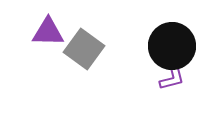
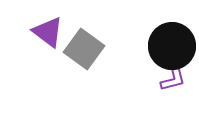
purple triangle: rotated 36 degrees clockwise
purple L-shape: moved 1 px right, 1 px down
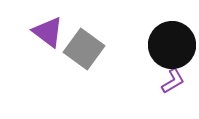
black circle: moved 1 px up
purple L-shape: moved 1 px down; rotated 16 degrees counterclockwise
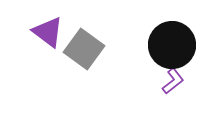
purple L-shape: rotated 8 degrees counterclockwise
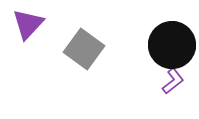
purple triangle: moved 20 px left, 8 px up; rotated 36 degrees clockwise
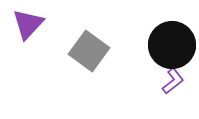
gray square: moved 5 px right, 2 px down
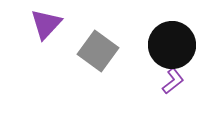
purple triangle: moved 18 px right
gray square: moved 9 px right
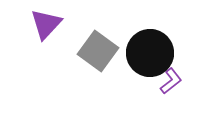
black circle: moved 22 px left, 8 px down
purple L-shape: moved 2 px left
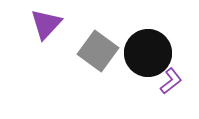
black circle: moved 2 px left
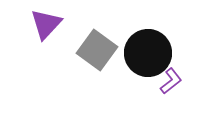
gray square: moved 1 px left, 1 px up
